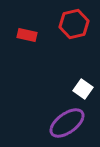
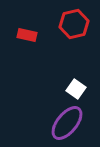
white square: moved 7 px left
purple ellipse: rotated 15 degrees counterclockwise
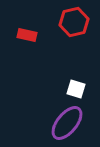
red hexagon: moved 2 px up
white square: rotated 18 degrees counterclockwise
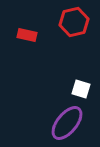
white square: moved 5 px right
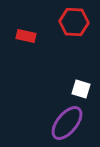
red hexagon: rotated 16 degrees clockwise
red rectangle: moved 1 px left, 1 px down
